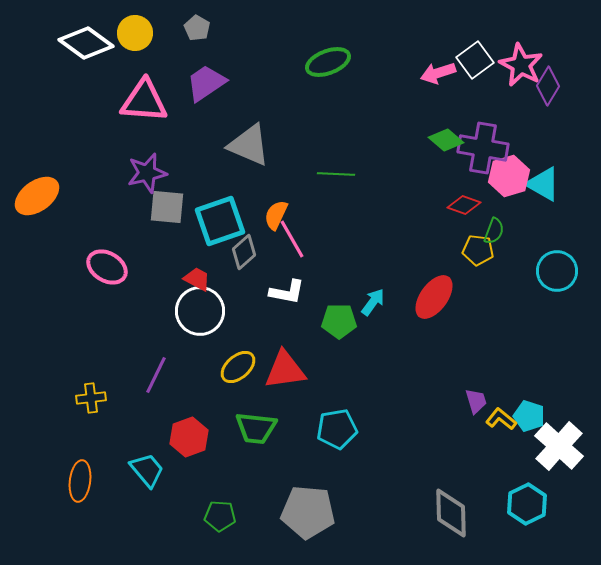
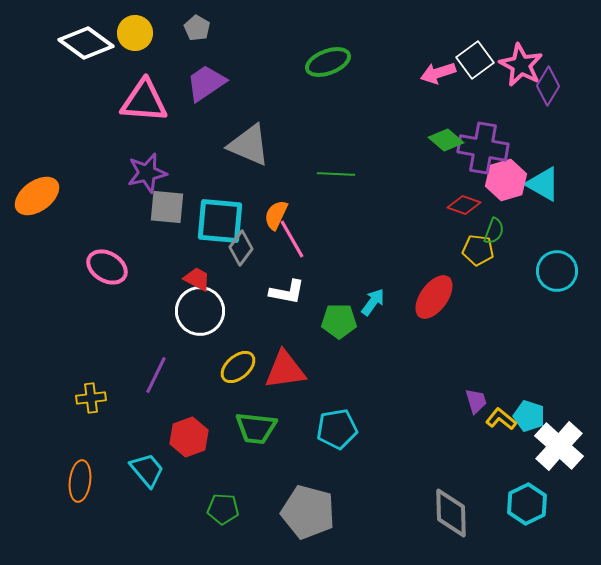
pink hexagon at (509, 176): moved 3 px left, 4 px down
cyan square at (220, 221): rotated 24 degrees clockwise
gray diamond at (244, 252): moved 3 px left, 4 px up; rotated 12 degrees counterclockwise
gray pentagon at (308, 512): rotated 10 degrees clockwise
green pentagon at (220, 516): moved 3 px right, 7 px up
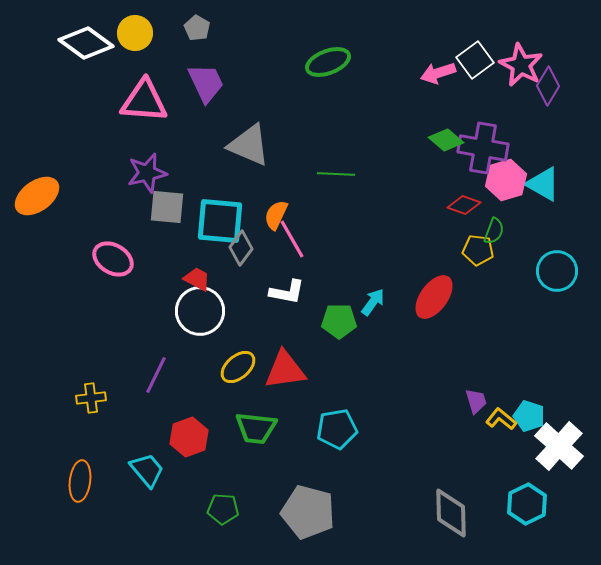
purple trapezoid at (206, 83): rotated 99 degrees clockwise
pink ellipse at (107, 267): moved 6 px right, 8 px up
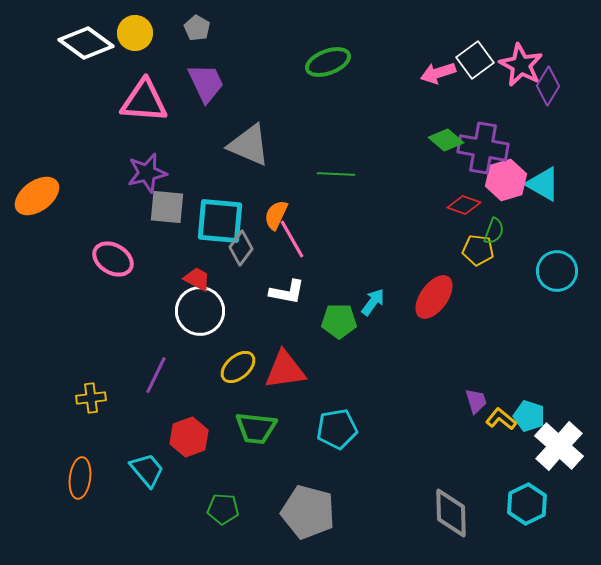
orange ellipse at (80, 481): moved 3 px up
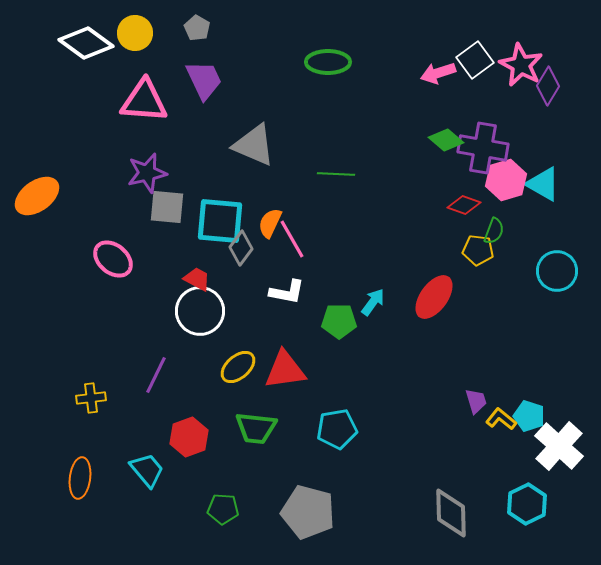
green ellipse at (328, 62): rotated 21 degrees clockwise
purple trapezoid at (206, 83): moved 2 px left, 3 px up
gray triangle at (249, 145): moved 5 px right
orange semicircle at (276, 215): moved 6 px left, 8 px down
pink ellipse at (113, 259): rotated 9 degrees clockwise
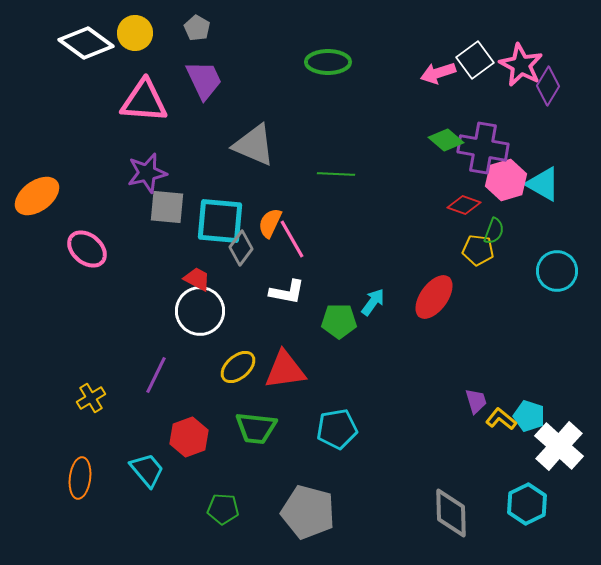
pink ellipse at (113, 259): moved 26 px left, 10 px up
yellow cross at (91, 398): rotated 24 degrees counterclockwise
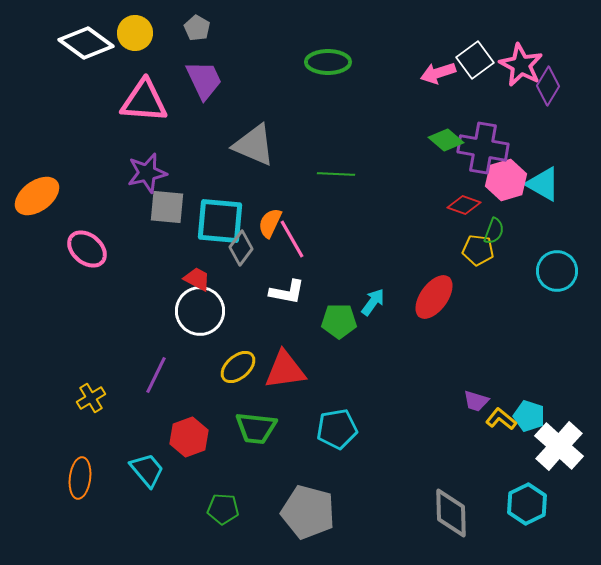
purple trapezoid at (476, 401): rotated 124 degrees clockwise
